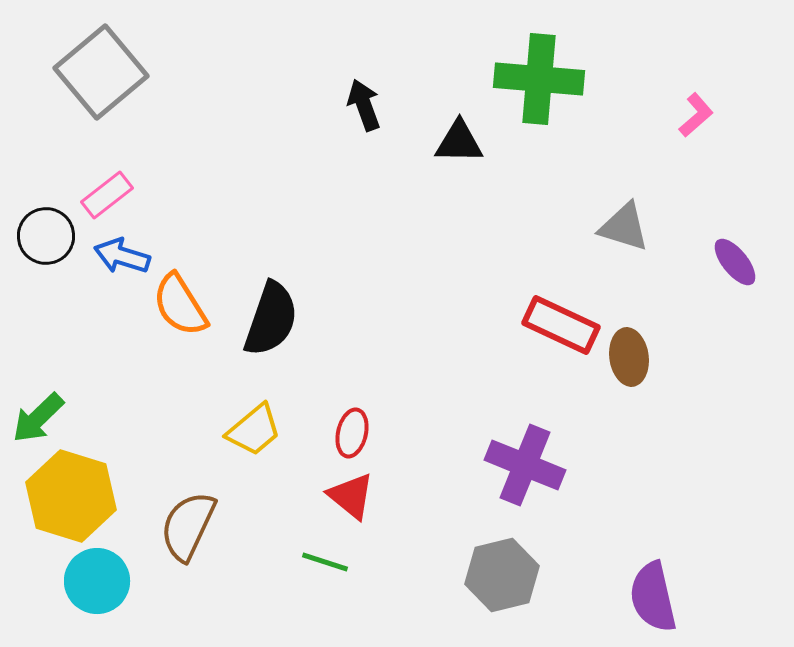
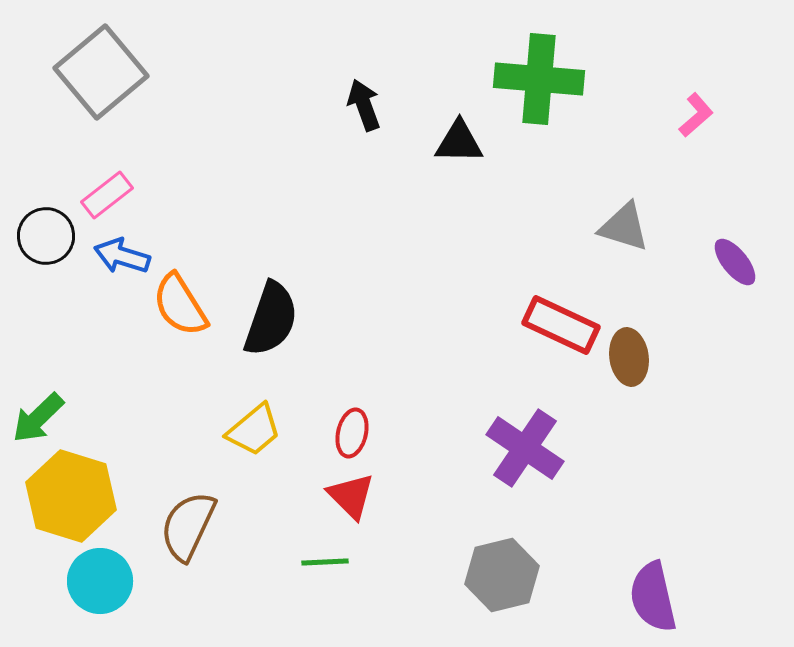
purple cross: moved 17 px up; rotated 12 degrees clockwise
red triangle: rotated 6 degrees clockwise
green line: rotated 21 degrees counterclockwise
cyan circle: moved 3 px right
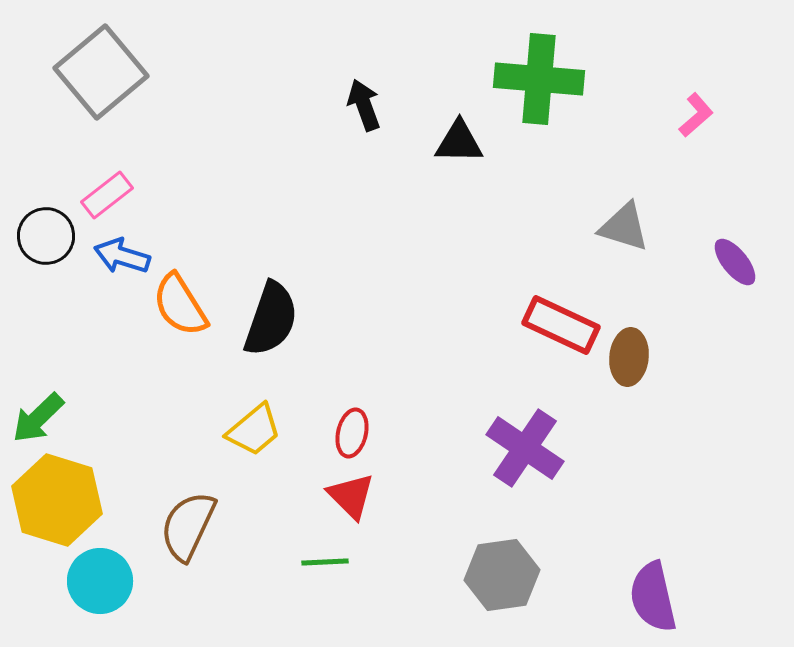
brown ellipse: rotated 14 degrees clockwise
yellow hexagon: moved 14 px left, 4 px down
gray hexagon: rotated 6 degrees clockwise
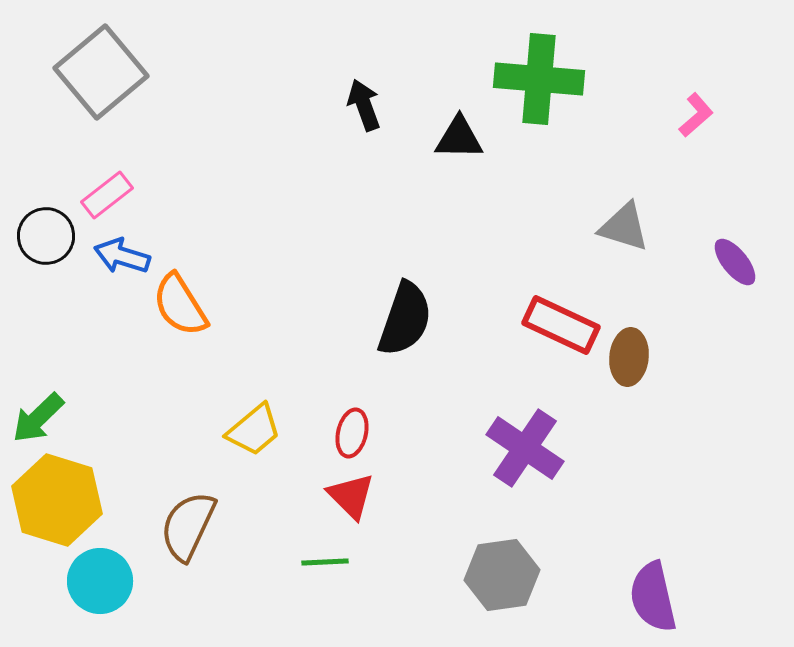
black triangle: moved 4 px up
black semicircle: moved 134 px right
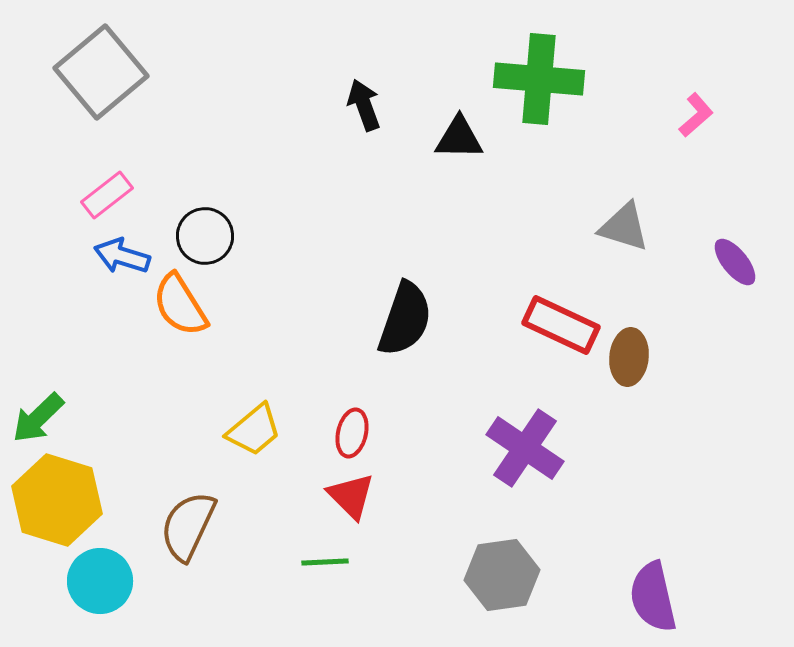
black circle: moved 159 px right
